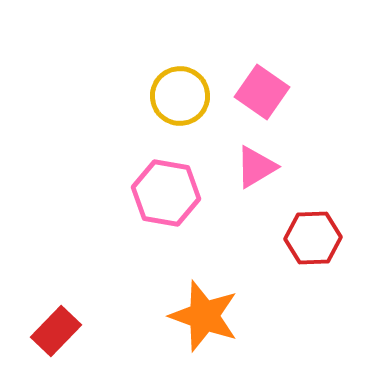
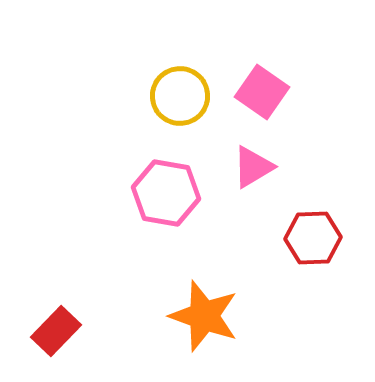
pink triangle: moved 3 px left
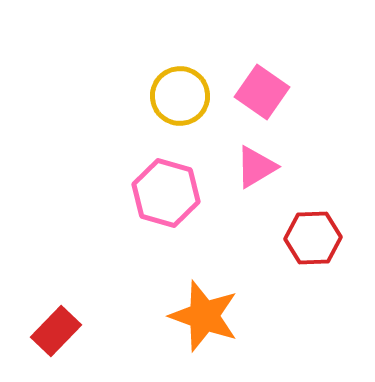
pink triangle: moved 3 px right
pink hexagon: rotated 6 degrees clockwise
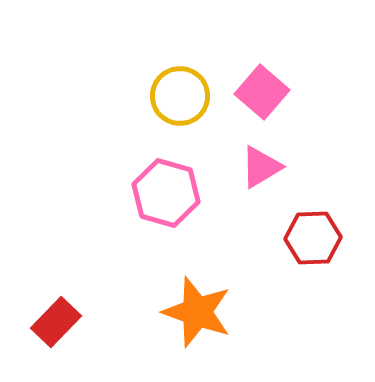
pink square: rotated 6 degrees clockwise
pink triangle: moved 5 px right
orange star: moved 7 px left, 4 px up
red rectangle: moved 9 px up
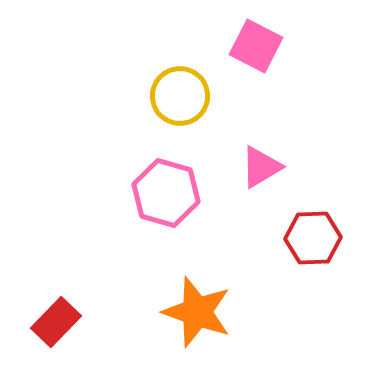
pink square: moved 6 px left, 46 px up; rotated 14 degrees counterclockwise
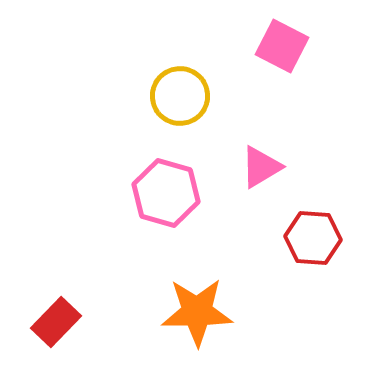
pink square: moved 26 px right
red hexagon: rotated 6 degrees clockwise
orange star: rotated 20 degrees counterclockwise
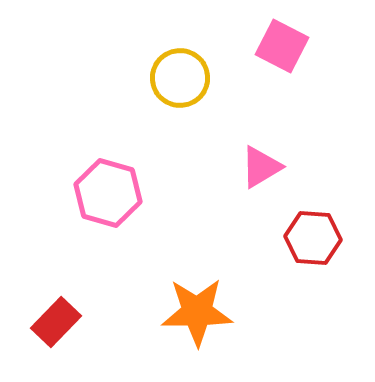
yellow circle: moved 18 px up
pink hexagon: moved 58 px left
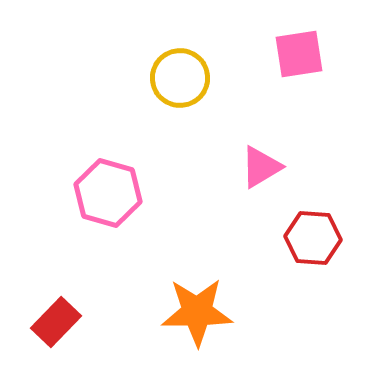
pink square: moved 17 px right, 8 px down; rotated 36 degrees counterclockwise
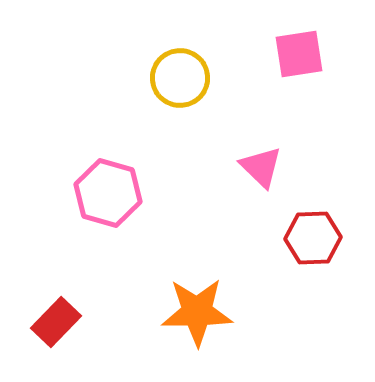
pink triangle: rotated 45 degrees counterclockwise
red hexagon: rotated 6 degrees counterclockwise
